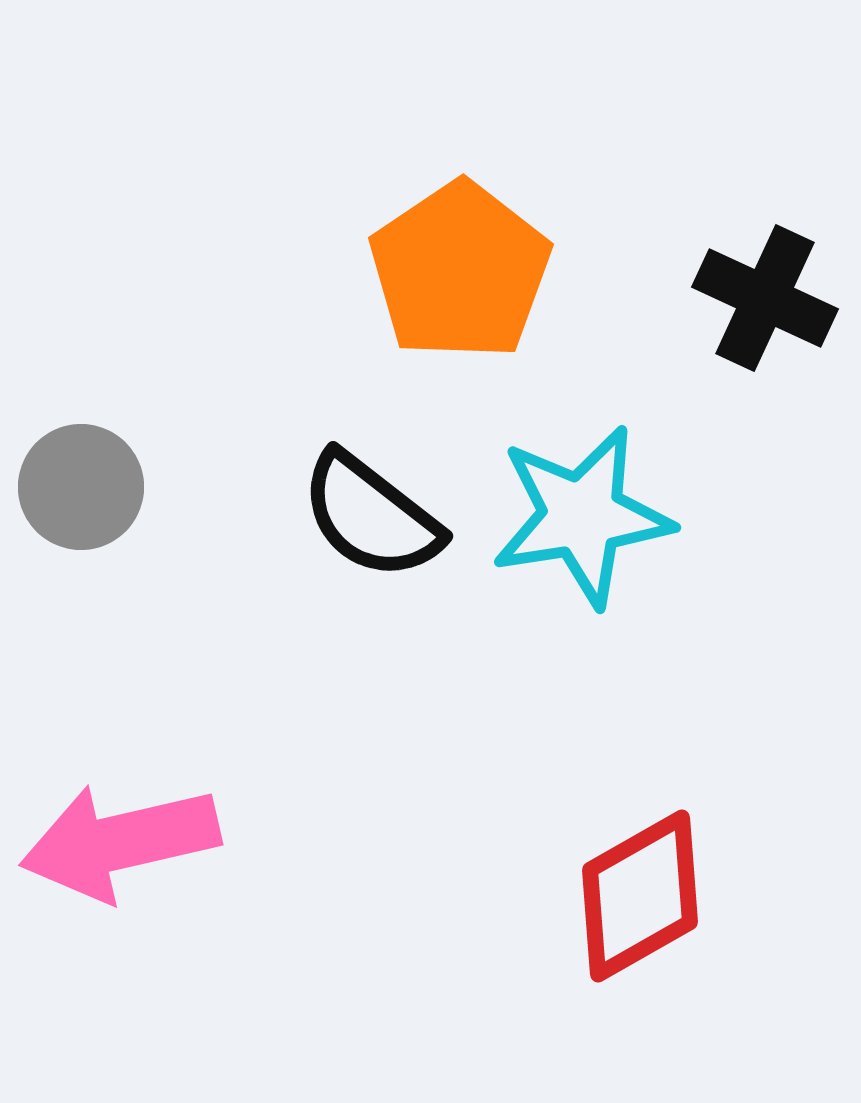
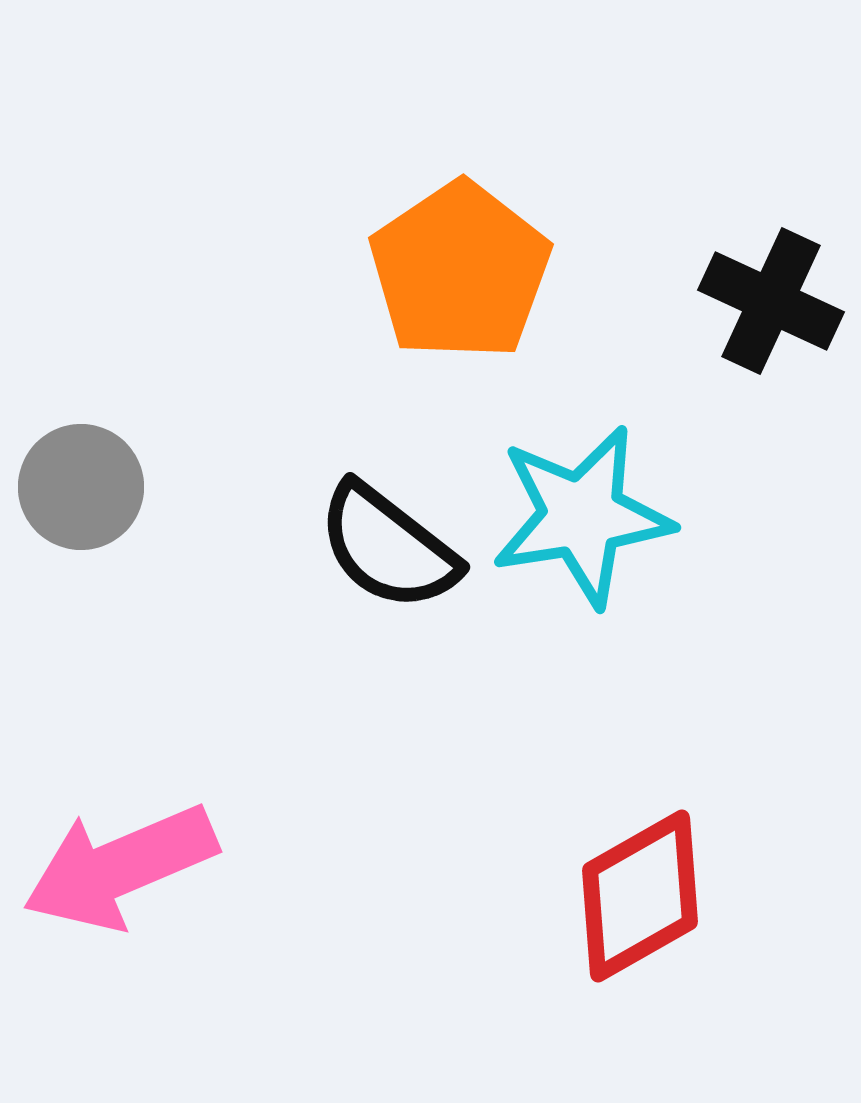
black cross: moved 6 px right, 3 px down
black semicircle: moved 17 px right, 31 px down
pink arrow: moved 25 px down; rotated 10 degrees counterclockwise
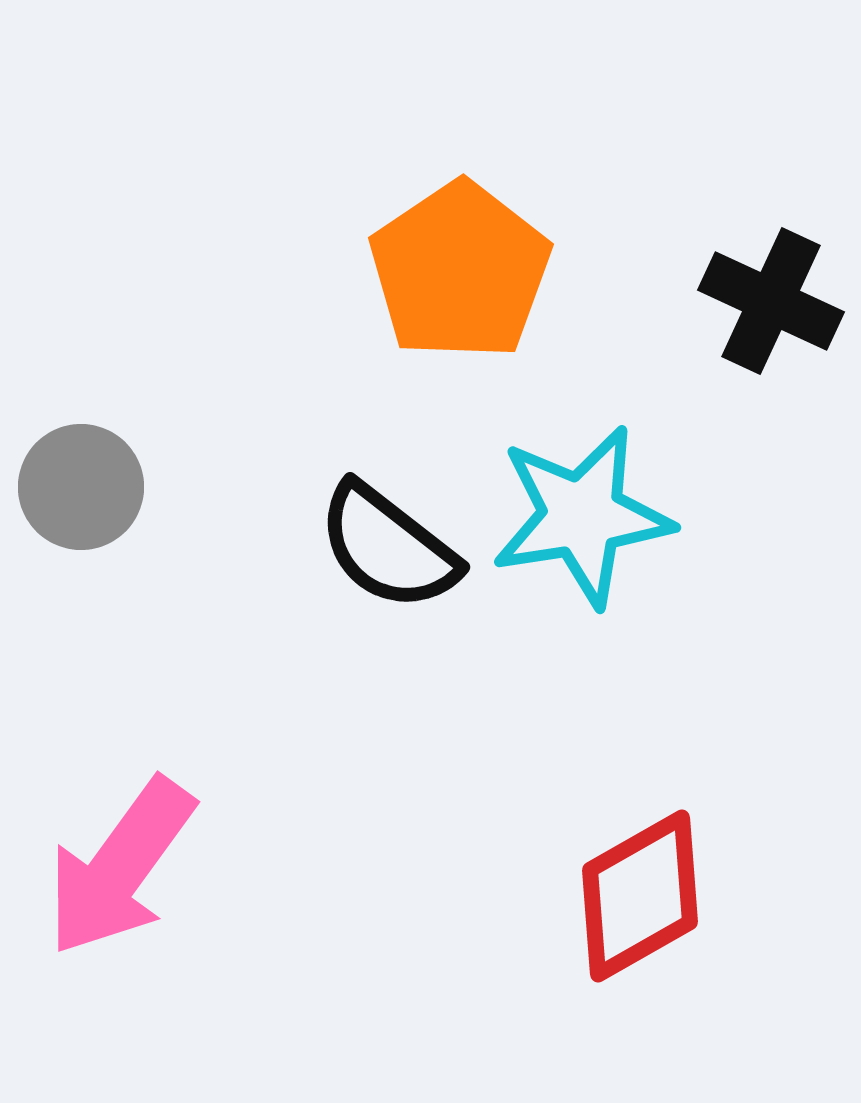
pink arrow: rotated 31 degrees counterclockwise
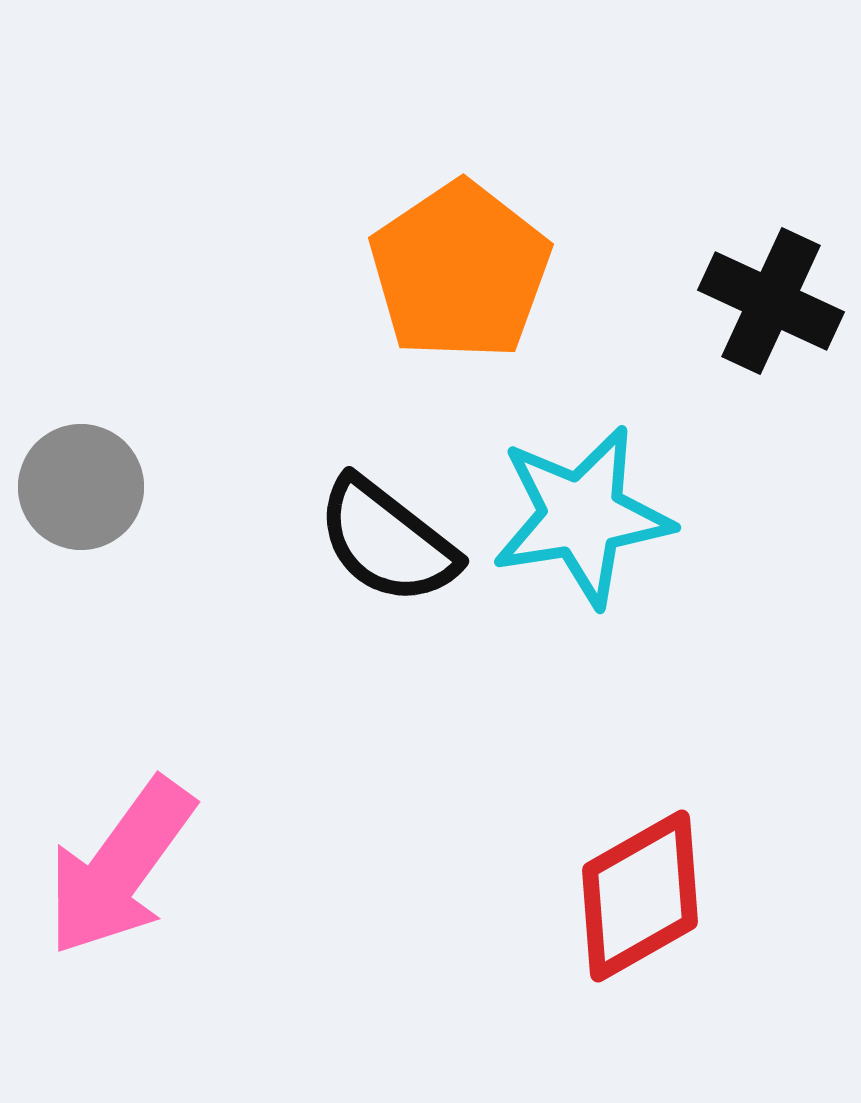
black semicircle: moved 1 px left, 6 px up
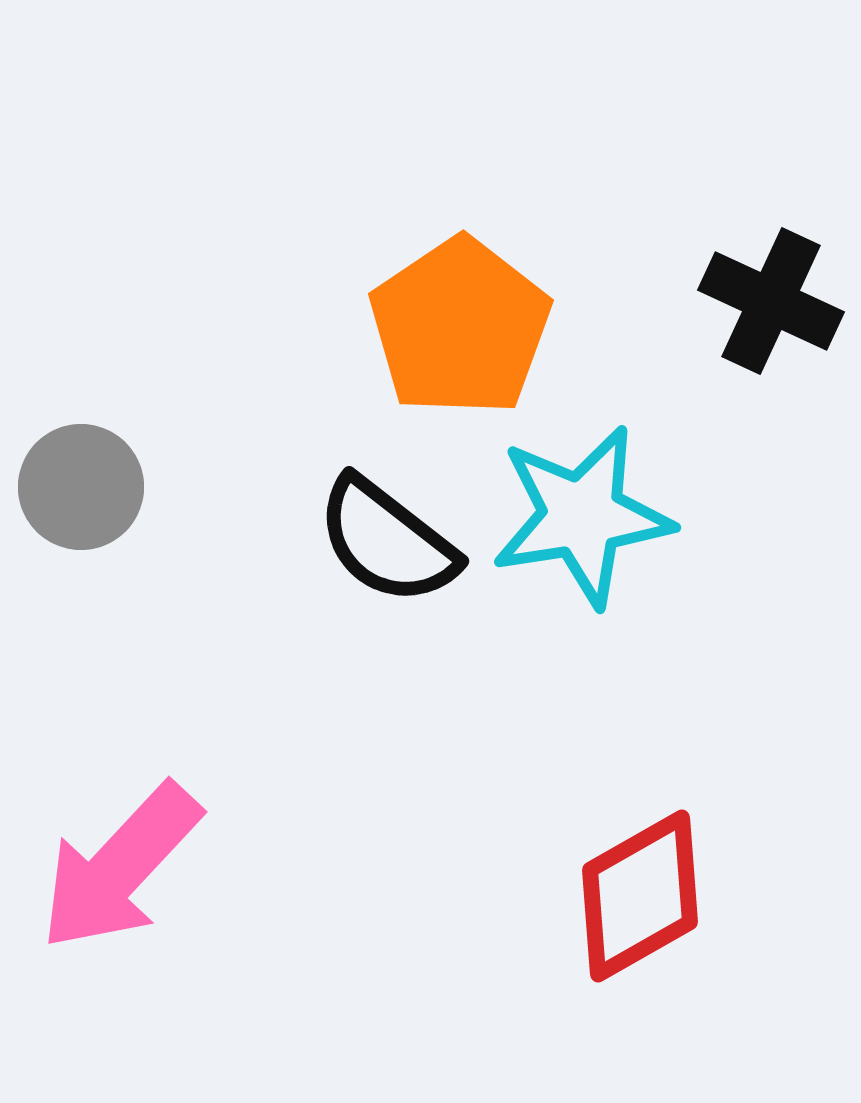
orange pentagon: moved 56 px down
pink arrow: rotated 7 degrees clockwise
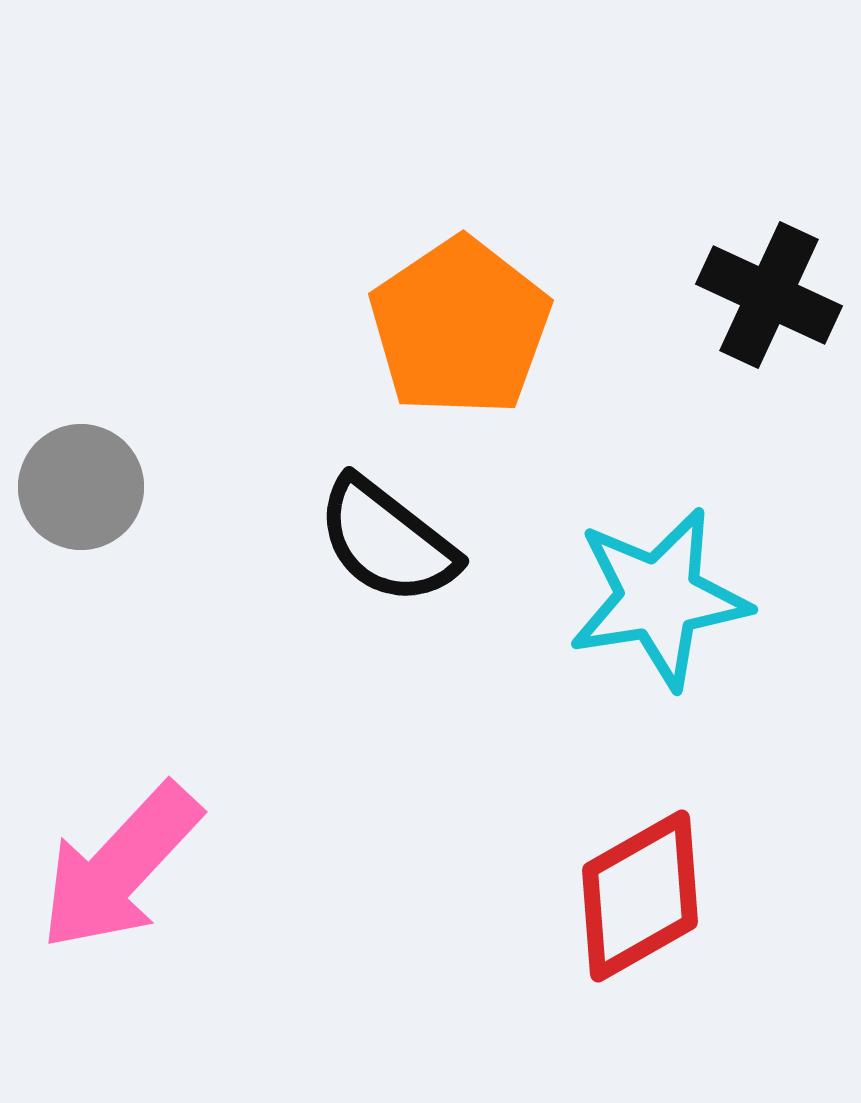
black cross: moved 2 px left, 6 px up
cyan star: moved 77 px right, 82 px down
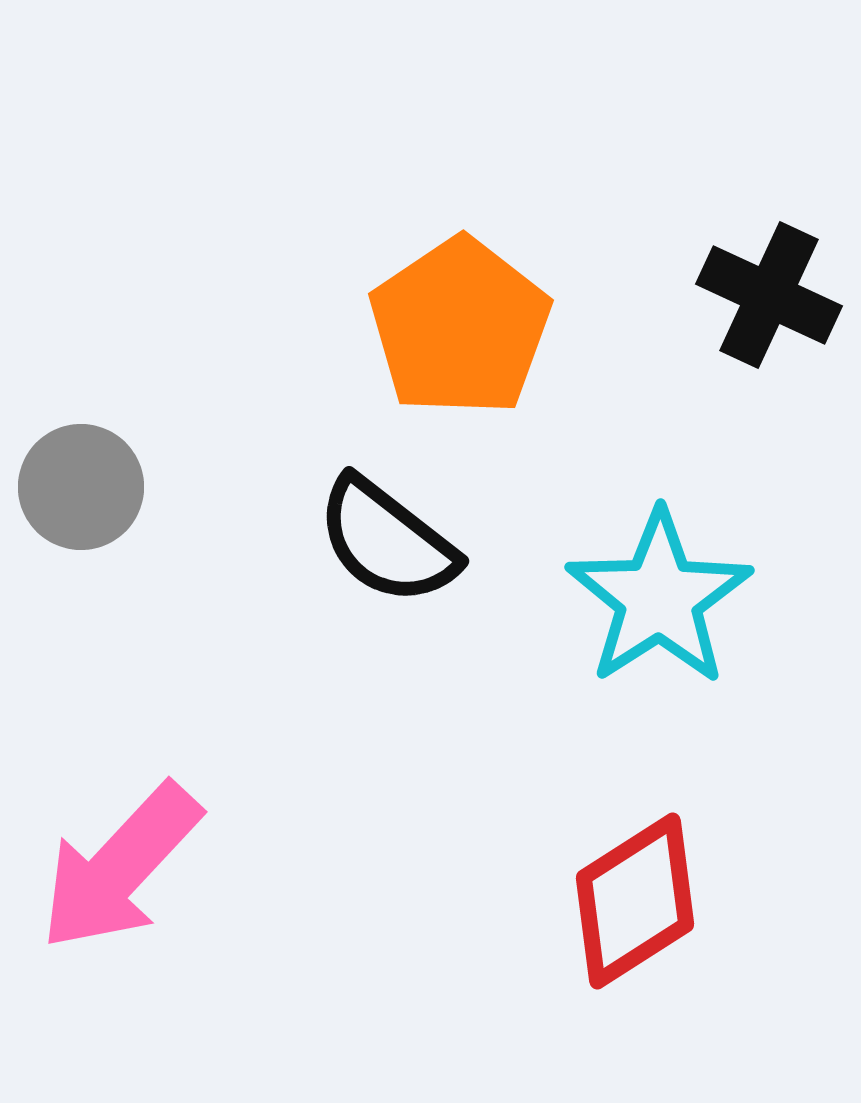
cyan star: rotated 24 degrees counterclockwise
red diamond: moved 5 px left, 5 px down; rotated 3 degrees counterclockwise
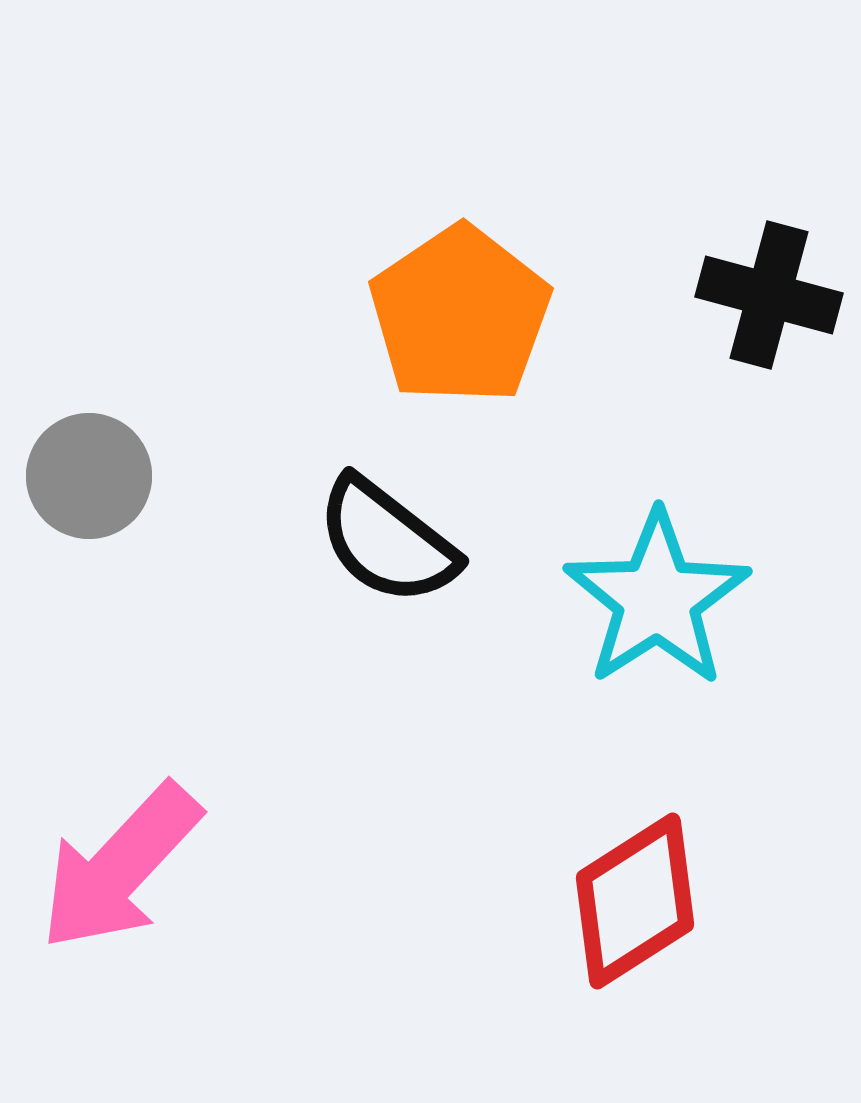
black cross: rotated 10 degrees counterclockwise
orange pentagon: moved 12 px up
gray circle: moved 8 px right, 11 px up
cyan star: moved 2 px left, 1 px down
